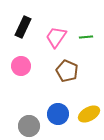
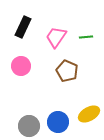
blue circle: moved 8 px down
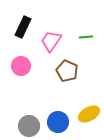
pink trapezoid: moved 5 px left, 4 px down
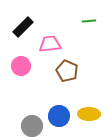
black rectangle: rotated 20 degrees clockwise
green line: moved 3 px right, 16 px up
pink trapezoid: moved 1 px left, 3 px down; rotated 50 degrees clockwise
yellow ellipse: rotated 30 degrees clockwise
blue circle: moved 1 px right, 6 px up
gray circle: moved 3 px right
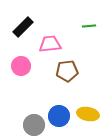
green line: moved 5 px down
brown pentagon: rotated 30 degrees counterclockwise
yellow ellipse: moved 1 px left; rotated 10 degrees clockwise
gray circle: moved 2 px right, 1 px up
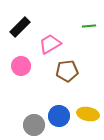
black rectangle: moved 3 px left
pink trapezoid: rotated 25 degrees counterclockwise
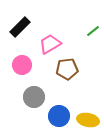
green line: moved 4 px right, 5 px down; rotated 32 degrees counterclockwise
pink circle: moved 1 px right, 1 px up
brown pentagon: moved 2 px up
yellow ellipse: moved 6 px down
gray circle: moved 28 px up
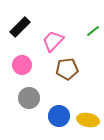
pink trapezoid: moved 3 px right, 3 px up; rotated 15 degrees counterclockwise
gray circle: moved 5 px left, 1 px down
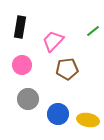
black rectangle: rotated 35 degrees counterclockwise
gray circle: moved 1 px left, 1 px down
blue circle: moved 1 px left, 2 px up
